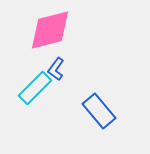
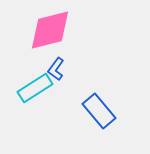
cyan rectangle: rotated 12 degrees clockwise
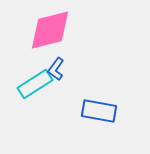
cyan rectangle: moved 4 px up
blue rectangle: rotated 40 degrees counterclockwise
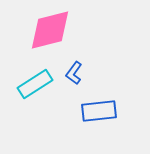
blue L-shape: moved 18 px right, 4 px down
blue rectangle: rotated 16 degrees counterclockwise
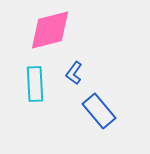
cyan rectangle: rotated 60 degrees counterclockwise
blue rectangle: rotated 56 degrees clockwise
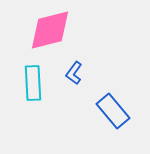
cyan rectangle: moved 2 px left, 1 px up
blue rectangle: moved 14 px right
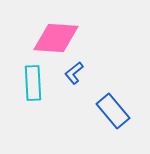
pink diamond: moved 6 px right, 8 px down; rotated 18 degrees clockwise
blue L-shape: rotated 15 degrees clockwise
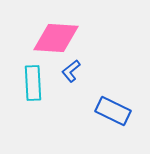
blue L-shape: moved 3 px left, 2 px up
blue rectangle: rotated 24 degrees counterclockwise
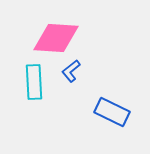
cyan rectangle: moved 1 px right, 1 px up
blue rectangle: moved 1 px left, 1 px down
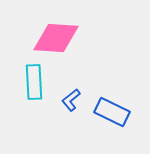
blue L-shape: moved 29 px down
